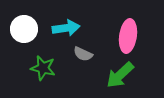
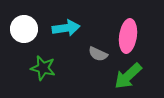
gray semicircle: moved 15 px right
green arrow: moved 8 px right, 1 px down
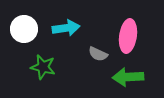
green star: moved 1 px up
green arrow: moved 1 px down; rotated 40 degrees clockwise
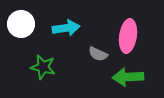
white circle: moved 3 px left, 5 px up
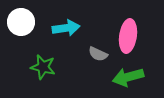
white circle: moved 2 px up
green arrow: rotated 12 degrees counterclockwise
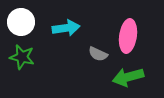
green star: moved 21 px left, 10 px up
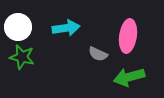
white circle: moved 3 px left, 5 px down
green arrow: moved 1 px right
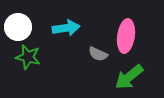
pink ellipse: moved 2 px left
green star: moved 6 px right
green arrow: rotated 24 degrees counterclockwise
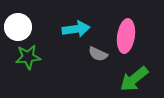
cyan arrow: moved 10 px right, 1 px down
green star: rotated 20 degrees counterclockwise
green arrow: moved 5 px right, 2 px down
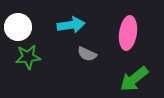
cyan arrow: moved 5 px left, 4 px up
pink ellipse: moved 2 px right, 3 px up
gray semicircle: moved 11 px left
